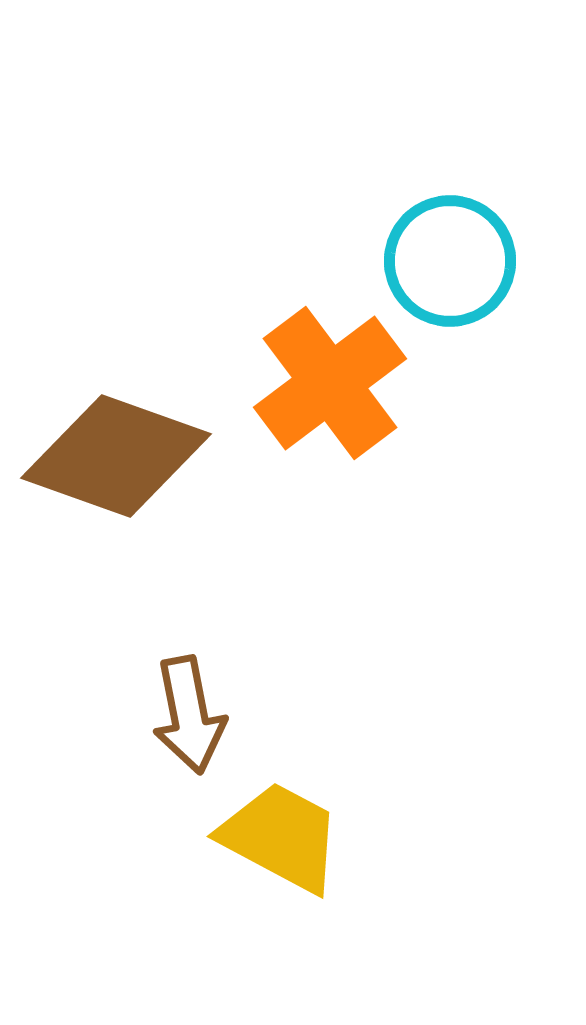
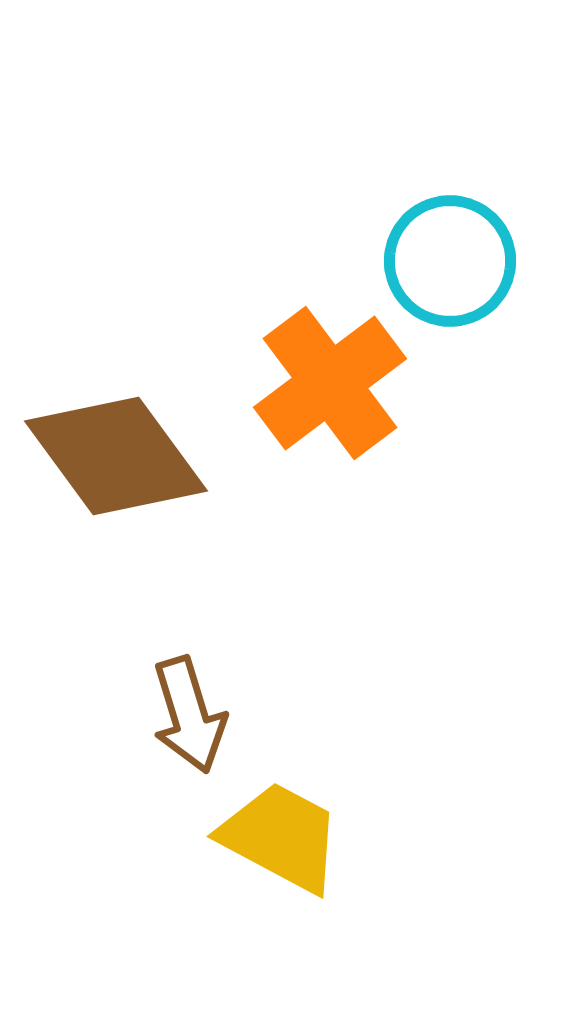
brown diamond: rotated 34 degrees clockwise
brown arrow: rotated 6 degrees counterclockwise
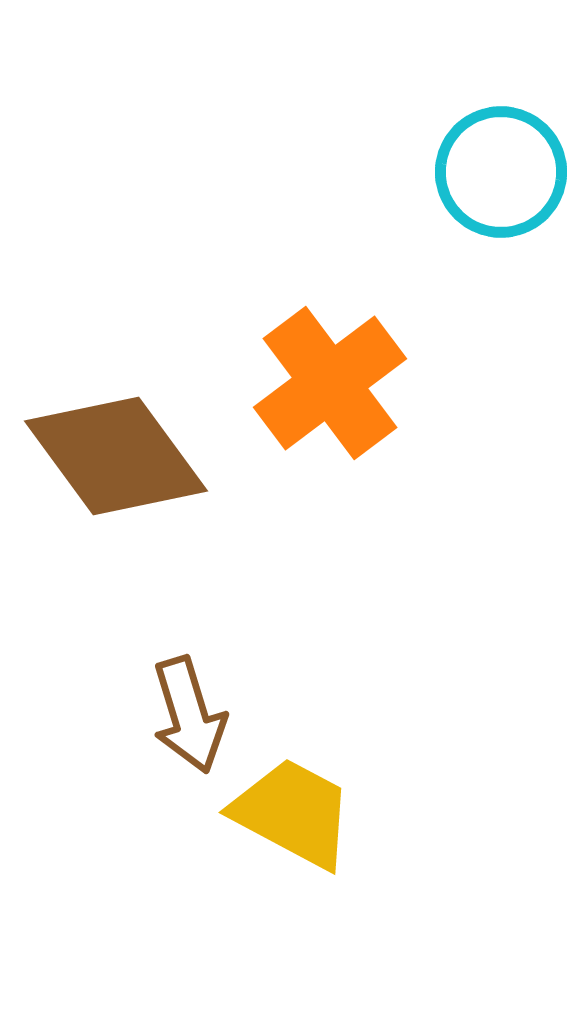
cyan circle: moved 51 px right, 89 px up
yellow trapezoid: moved 12 px right, 24 px up
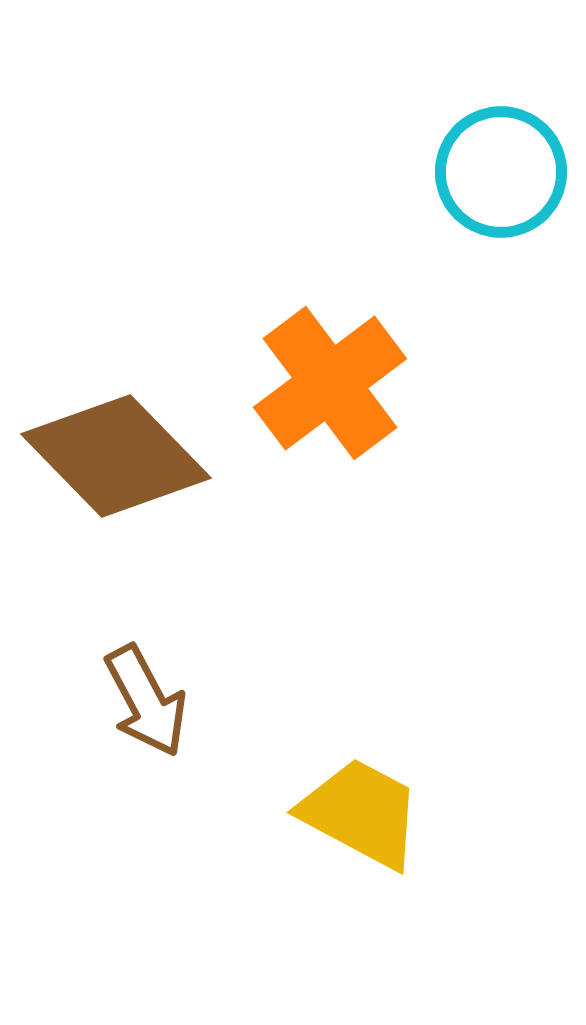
brown diamond: rotated 8 degrees counterclockwise
brown arrow: moved 43 px left, 14 px up; rotated 11 degrees counterclockwise
yellow trapezoid: moved 68 px right
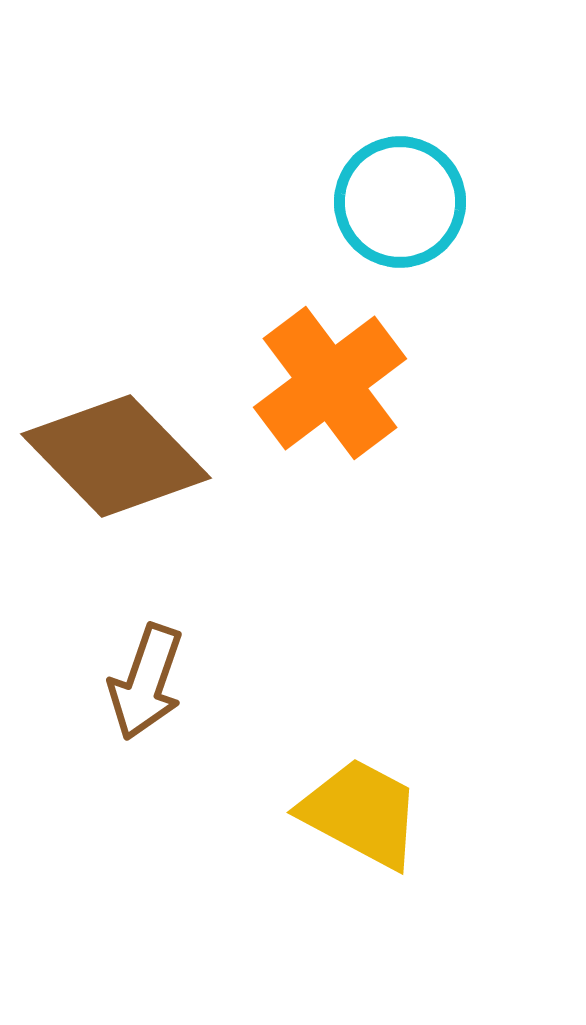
cyan circle: moved 101 px left, 30 px down
brown arrow: moved 19 px up; rotated 47 degrees clockwise
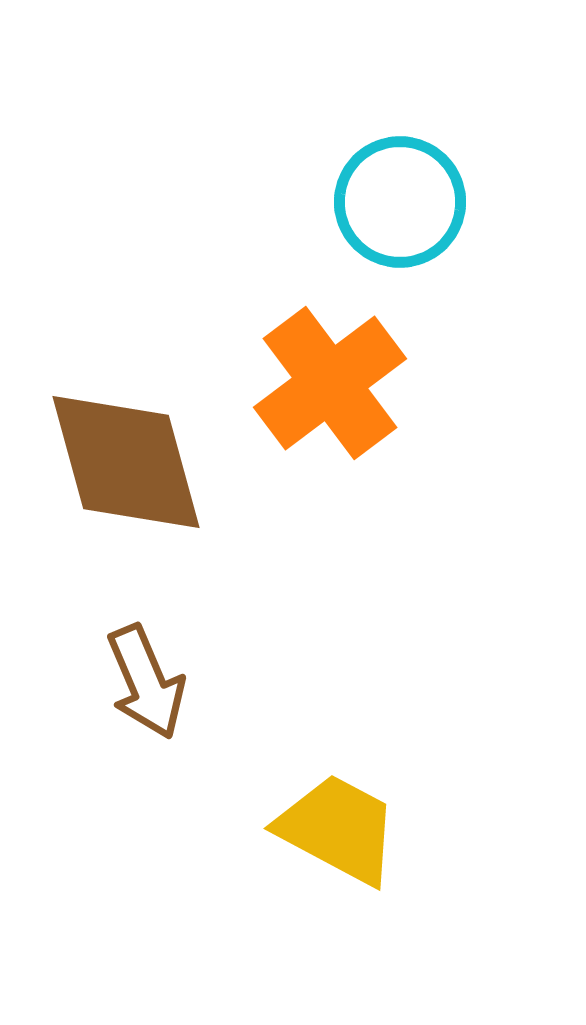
brown diamond: moved 10 px right, 6 px down; rotated 29 degrees clockwise
brown arrow: rotated 42 degrees counterclockwise
yellow trapezoid: moved 23 px left, 16 px down
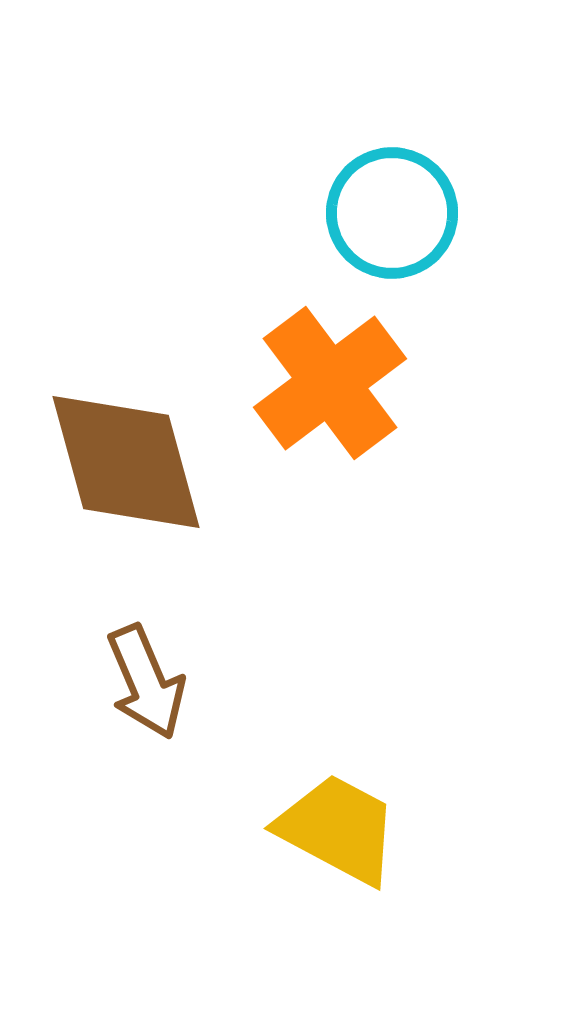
cyan circle: moved 8 px left, 11 px down
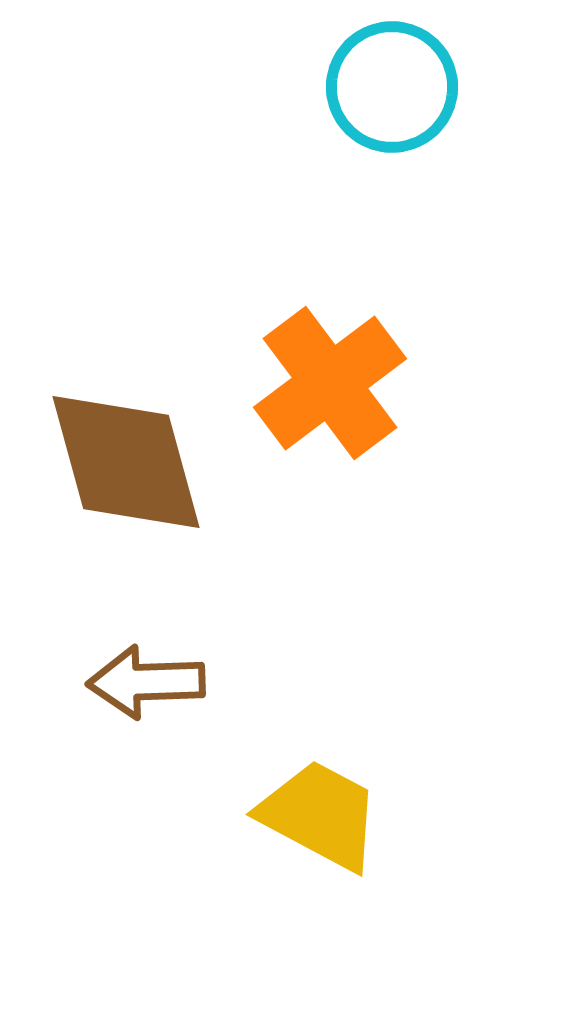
cyan circle: moved 126 px up
brown arrow: rotated 111 degrees clockwise
yellow trapezoid: moved 18 px left, 14 px up
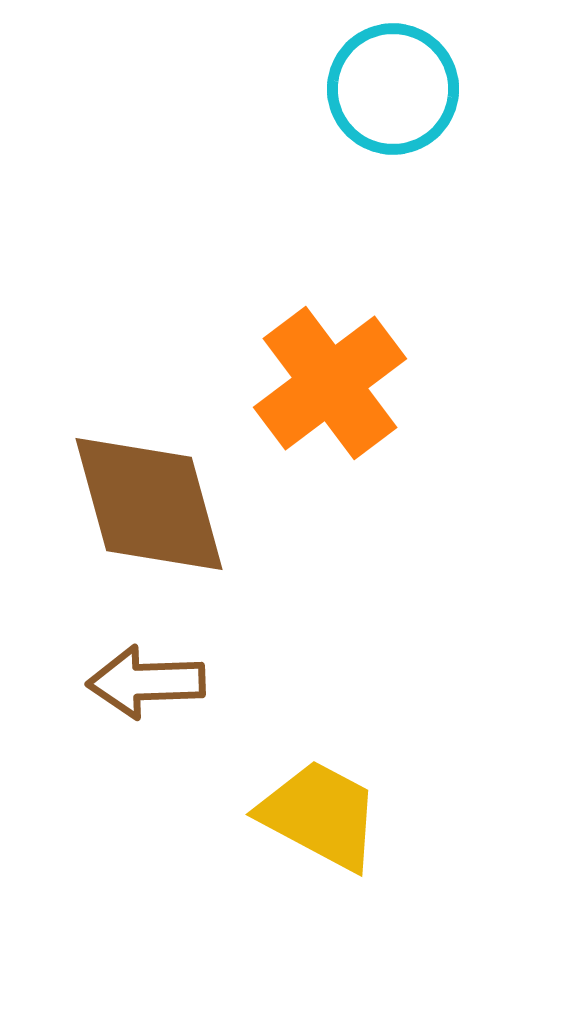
cyan circle: moved 1 px right, 2 px down
brown diamond: moved 23 px right, 42 px down
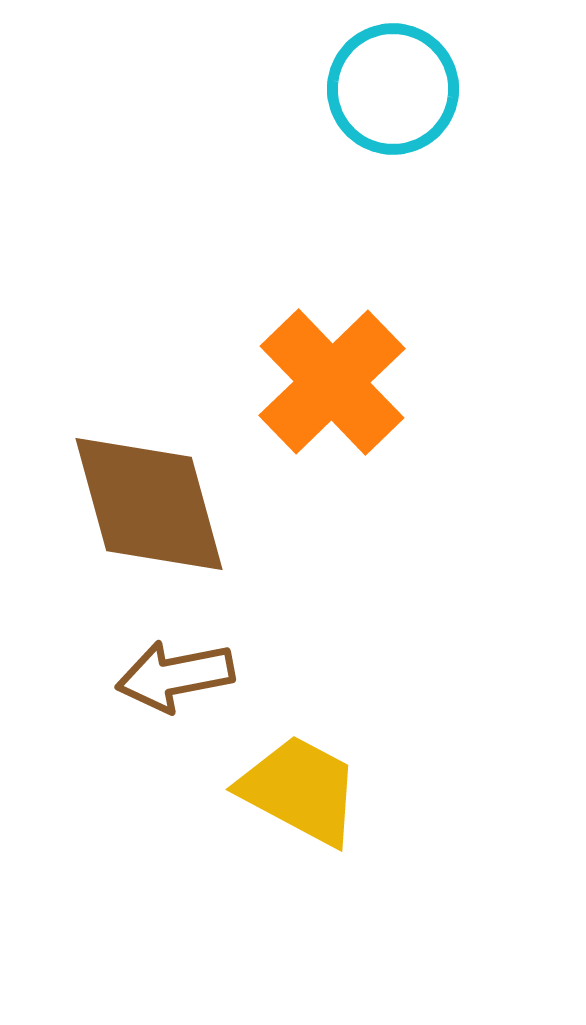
orange cross: moved 2 px right, 1 px up; rotated 7 degrees counterclockwise
brown arrow: moved 29 px right, 6 px up; rotated 9 degrees counterclockwise
yellow trapezoid: moved 20 px left, 25 px up
